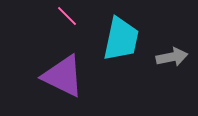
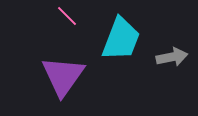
cyan trapezoid: rotated 9 degrees clockwise
purple triangle: rotated 39 degrees clockwise
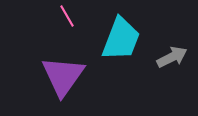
pink line: rotated 15 degrees clockwise
gray arrow: rotated 16 degrees counterclockwise
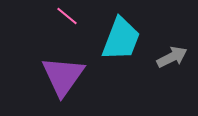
pink line: rotated 20 degrees counterclockwise
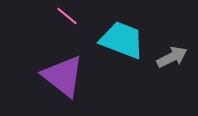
cyan trapezoid: moved 1 px right, 1 px down; rotated 90 degrees counterclockwise
purple triangle: rotated 27 degrees counterclockwise
